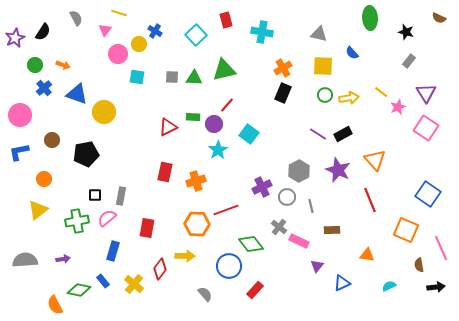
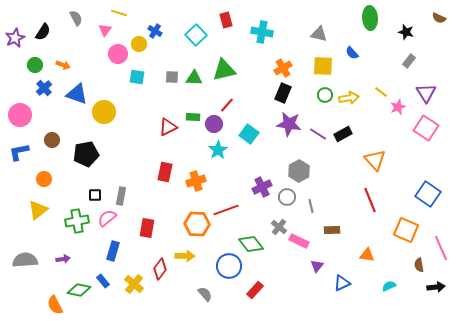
purple star at (338, 170): moved 49 px left, 46 px up; rotated 15 degrees counterclockwise
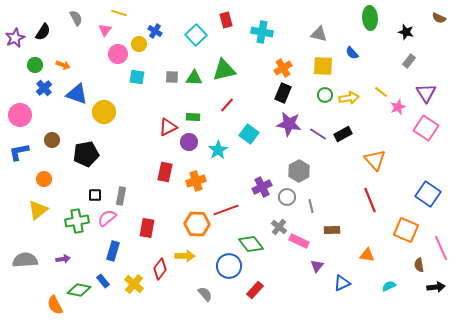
purple circle at (214, 124): moved 25 px left, 18 px down
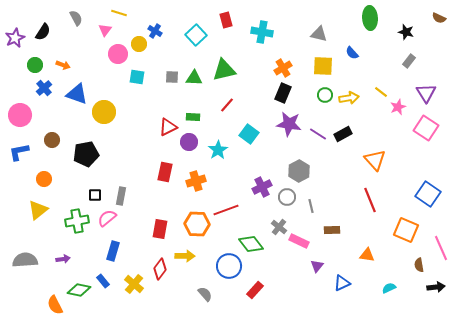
red rectangle at (147, 228): moved 13 px right, 1 px down
cyan semicircle at (389, 286): moved 2 px down
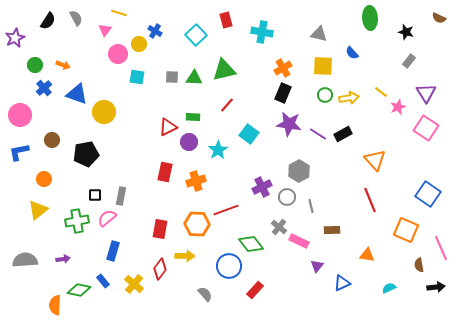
black semicircle at (43, 32): moved 5 px right, 11 px up
orange semicircle at (55, 305): rotated 30 degrees clockwise
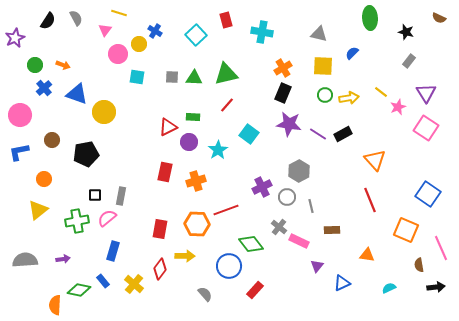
blue semicircle at (352, 53): rotated 88 degrees clockwise
green triangle at (224, 70): moved 2 px right, 4 px down
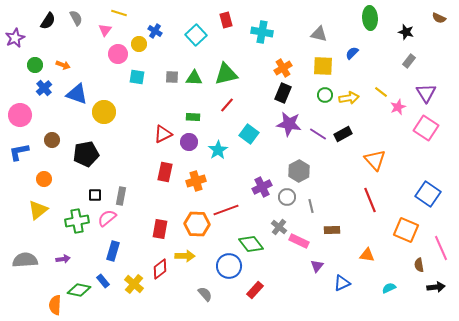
red triangle at (168, 127): moved 5 px left, 7 px down
red diamond at (160, 269): rotated 15 degrees clockwise
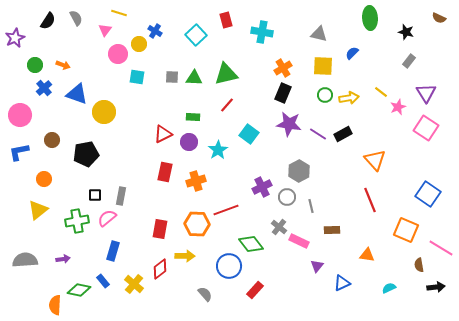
pink line at (441, 248): rotated 35 degrees counterclockwise
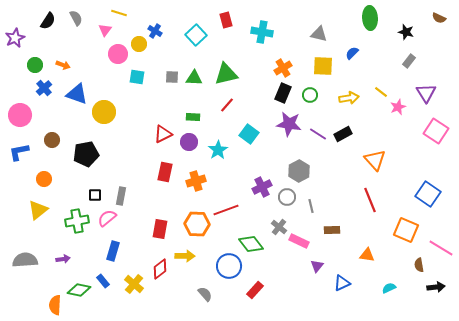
green circle at (325, 95): moved 15 px left
pink square at (426, 128): moved 10 px right, 3 px down
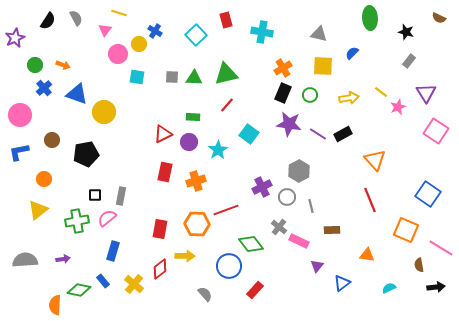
blue triangle at (342, 283): rotated 12 degrees counterclockwise
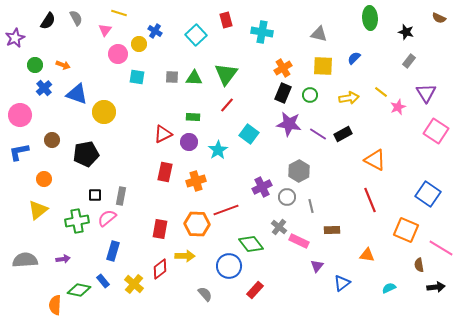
blue semicircle at (352, 53): moved 2 px right, 5 px down
green triangle at (226, 74): rotated 40 degrees counterclockwise
orange triangle at (375, 160): rotated 20 degrees counterclockwise
